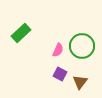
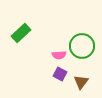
pink semicircle: moved 1 px right, 5 px down; rotated 64 degrees clockwise
brown triangle: moved 1 px right
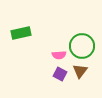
green rectangle: rotated 30 degrees clockwise
brown triangle: moved 1 px left, 11 px up
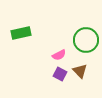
green circle: moved 4 px right, 6 px up
pink semicircle: rotated 24 degrees counterclockwise
brown triangle: rotated 21 degrees counterclockwise
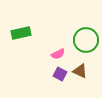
pink semicircle: moved 1 px left, 1 px up
brown triangle: rotated 21 degrees counterclockwise
